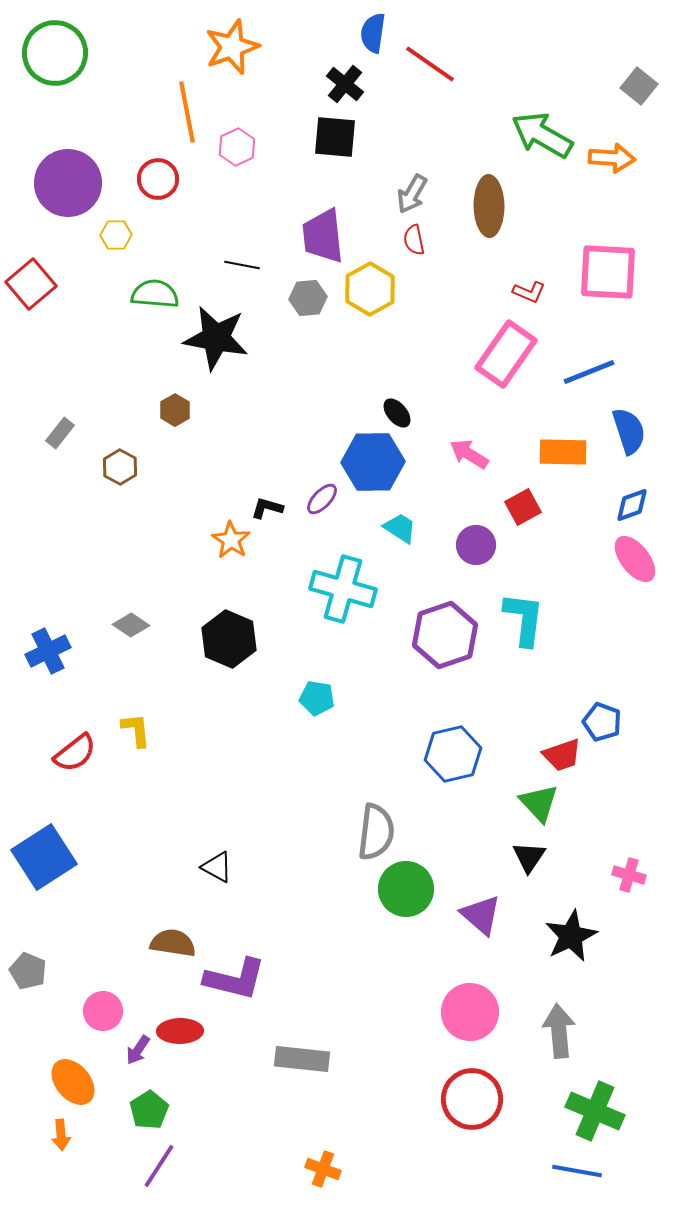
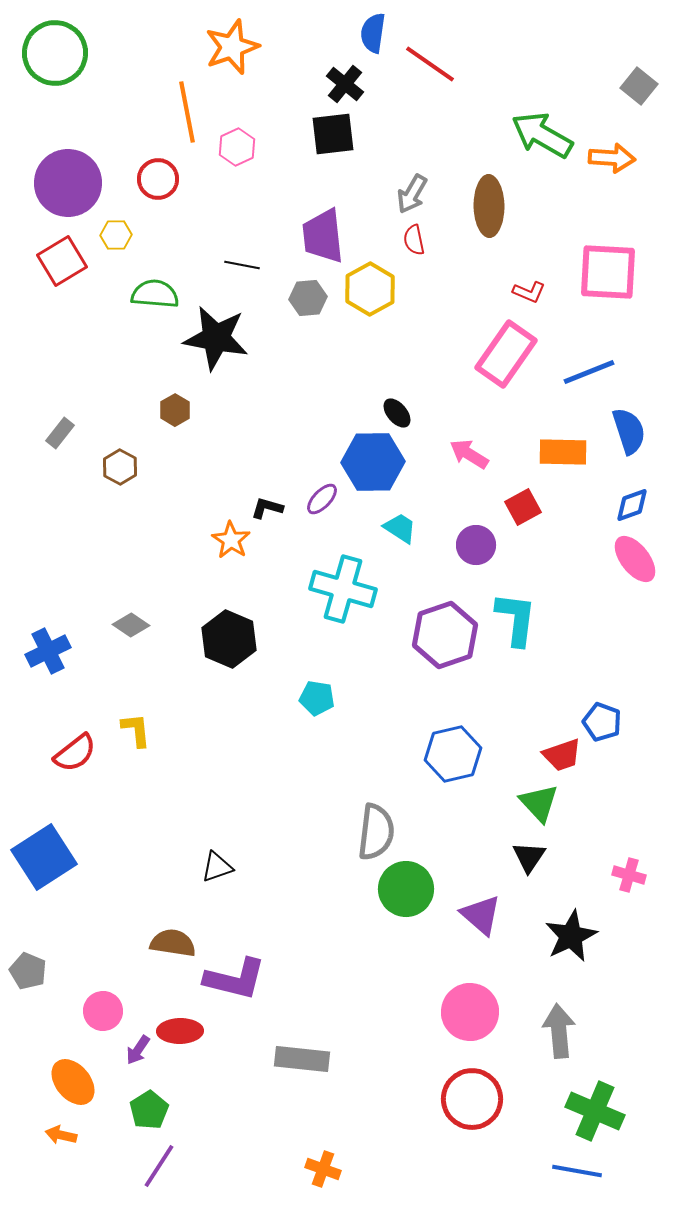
black square at (335, 137): moved 2 px left, 3 px up; rotated 12 degrees counterclockwise
red square at (31, 284): moved 31 px right, 23 px up; rotated 9 degrees clockwise
cyan L-shape at (524, 619): moved 8 px left
black triangle at (217, 867): rotated 48 degrees counterclockwise
orange arrow at (61, 1135): rotated 108 degrees clockwise
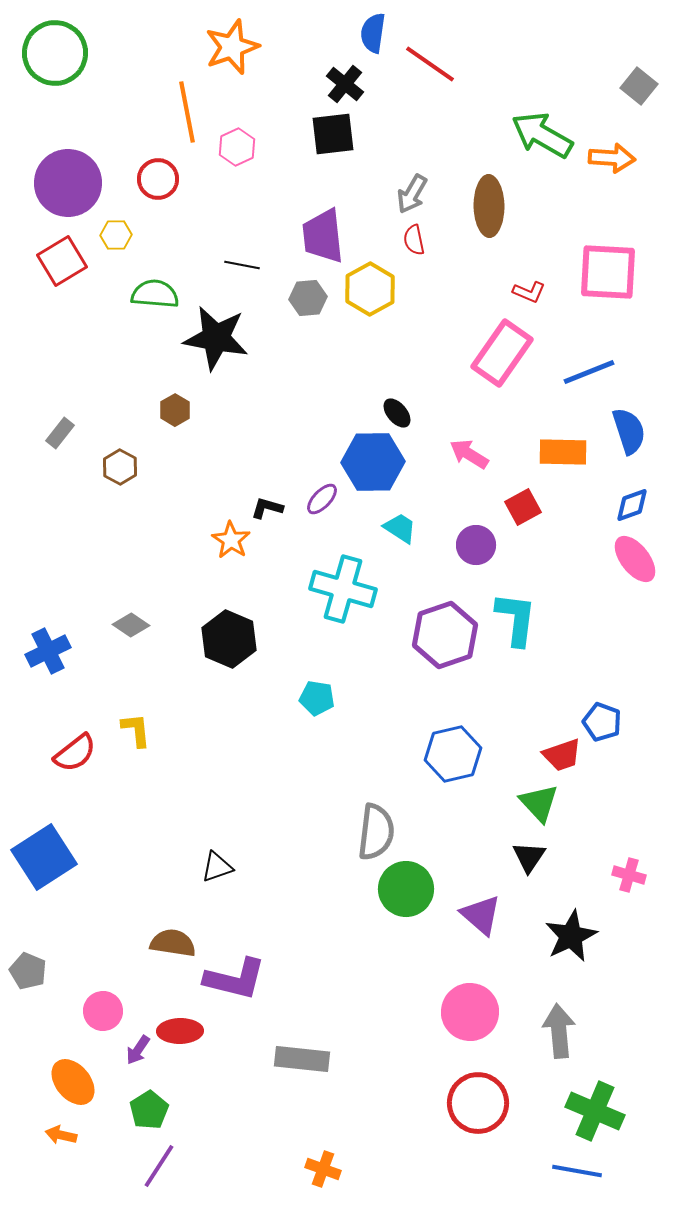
pink rectangle at (506, 354): moved 4 px left, 1 px up
red circle at (472, 1099): moved 6 px right, 4 px down
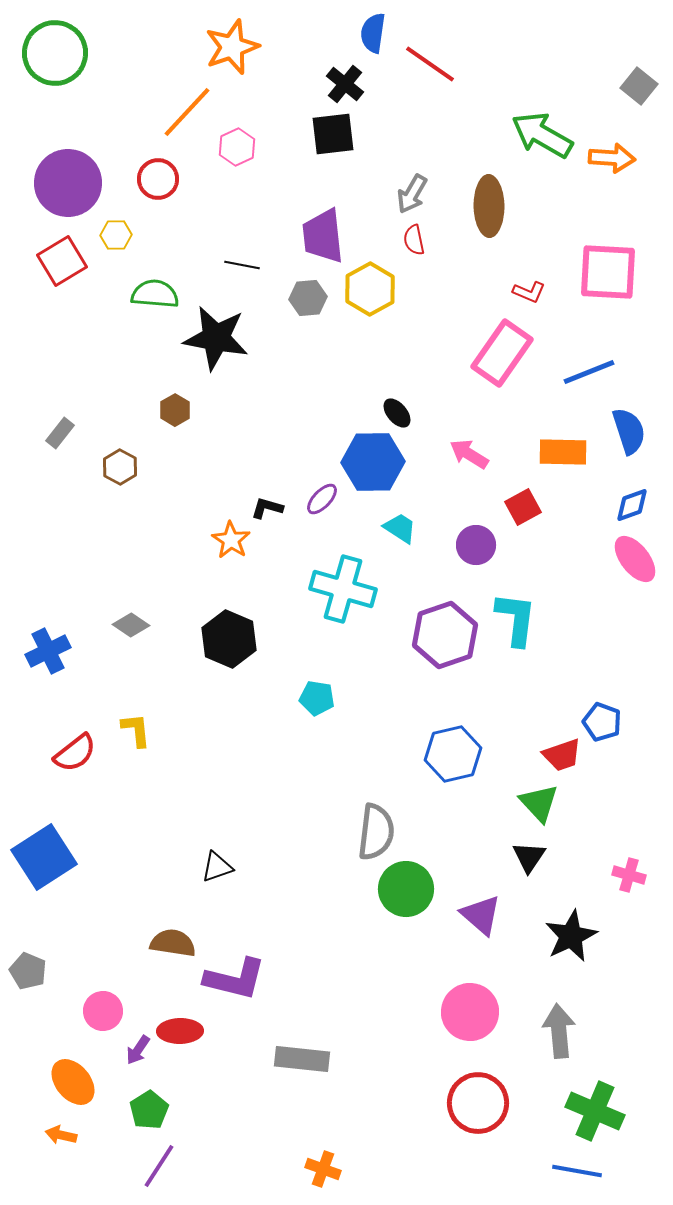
orange line at (187, 112): rotated 54 degrees clockwise
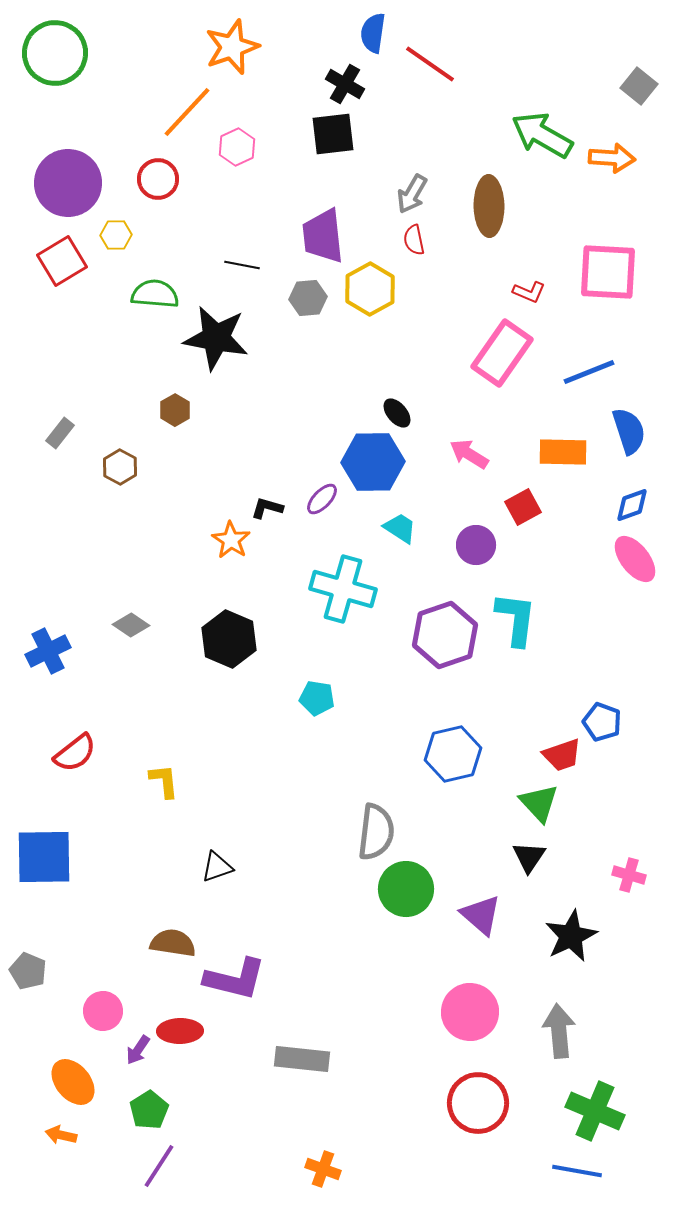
black cross at (345, 84): rotated 9 degrees counterclockwise
yellow L-shape at (136, 730): moved 28 px right, 51 px down
blue square at (44, 857): rotated 32 degrees clockwise
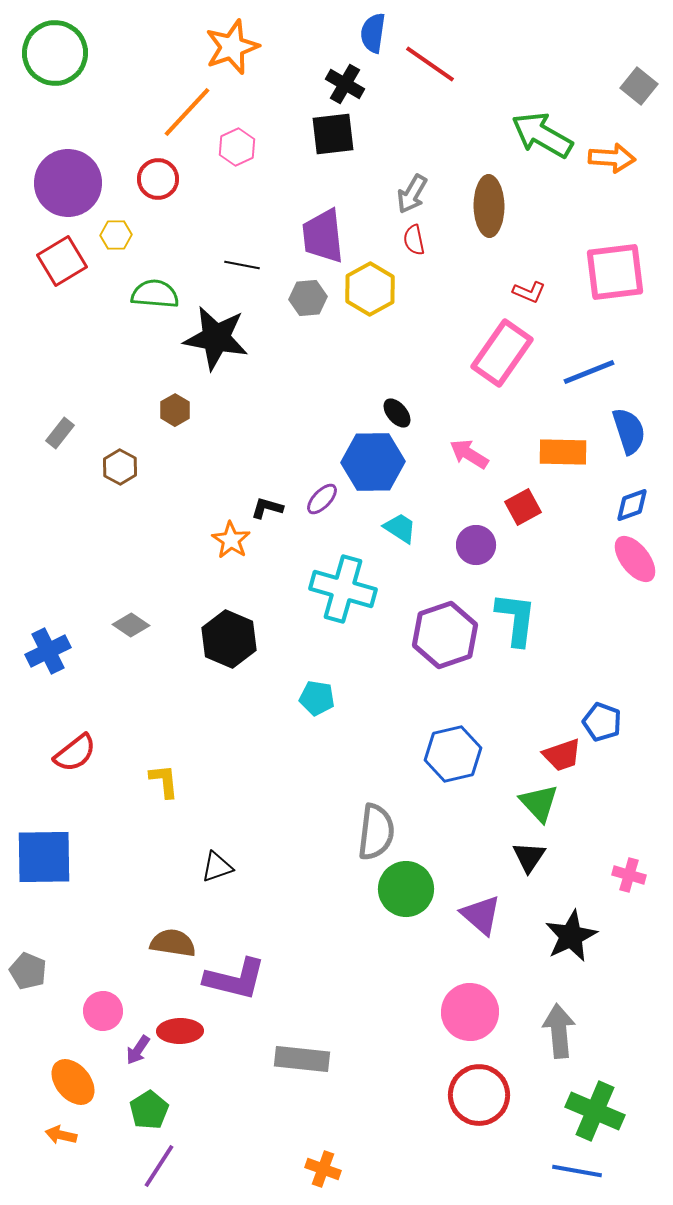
pink square at (608, 272): moved 7 px right; rotated 10 degrees counterclockwise
red circle at (478, 1103): moved 1 px right, 8 px up
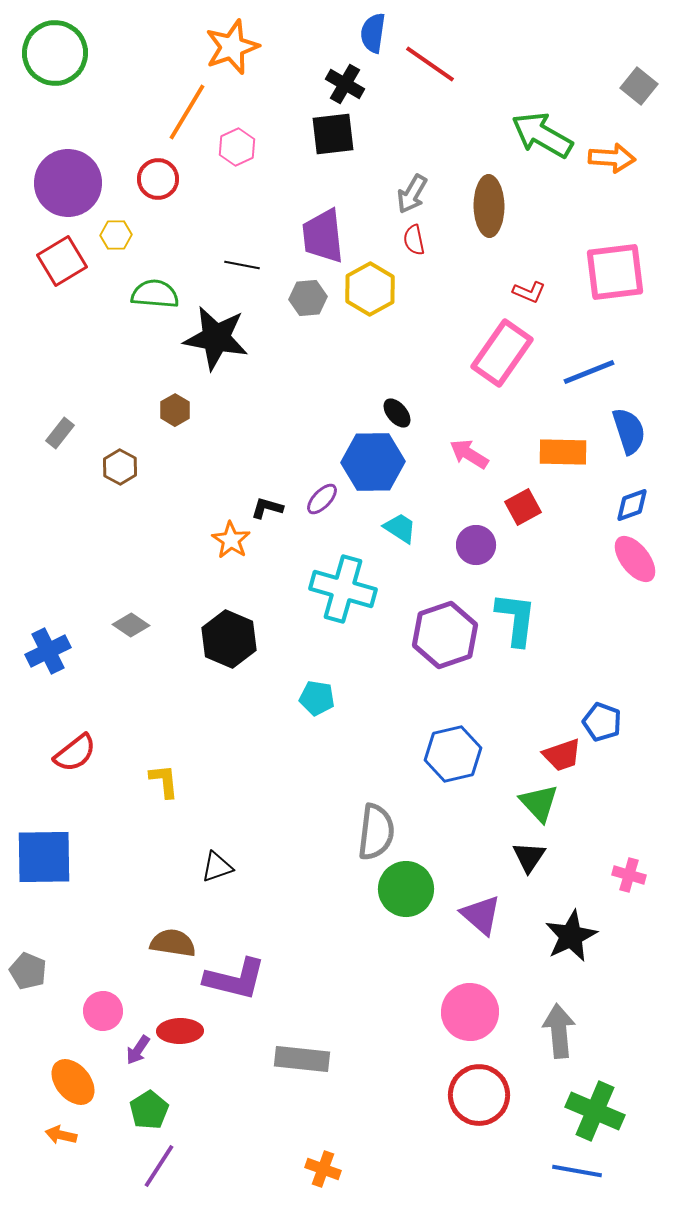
orange line at (187, 112): rotated 12 degrees counterclockwise
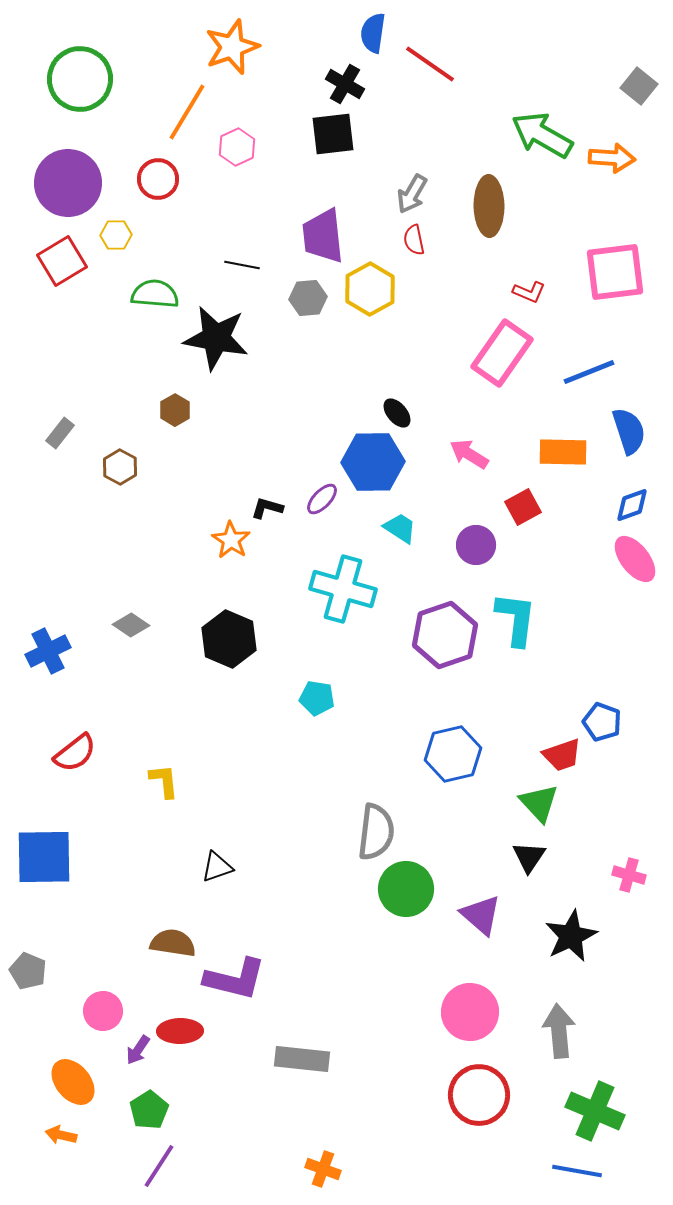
green circle at (55, 53): moved 25 px right, 26 px down
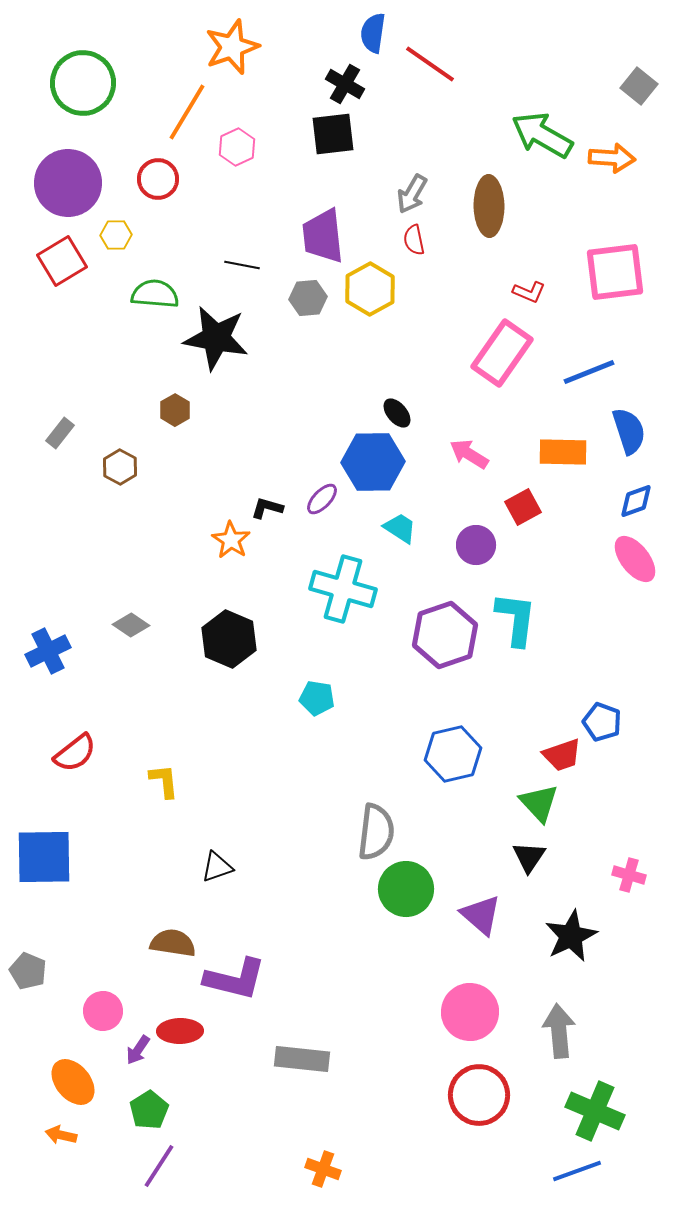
green circle at (80, 79): moved 3 px right, 4 px down
blue diamond at (632, 505): moved 4 px right, 4 px up
blue line at (577, 1171): rotated 30 degrees counterclockwise
